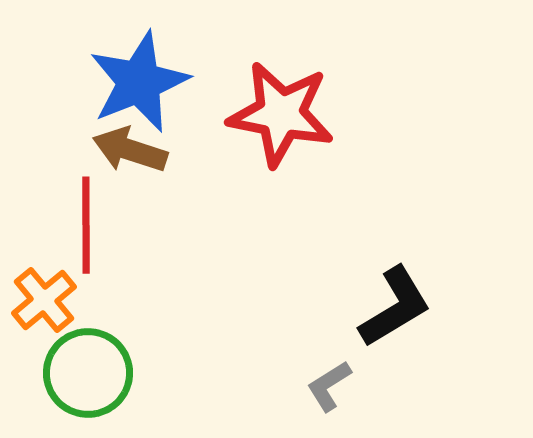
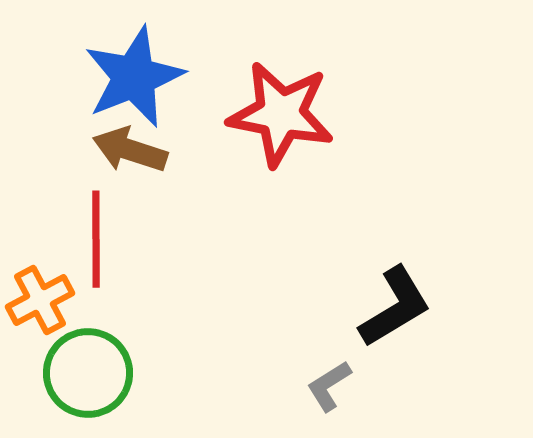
blue star: moved 5 px left, 5 px up
red line: moved 10 px right, 14 px down
orange cross: moved 4 px left; rotated 12 degrees clockwise
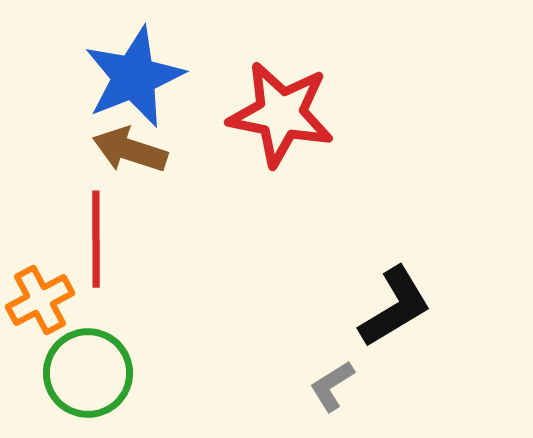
gray L-shape: moved 3 px right
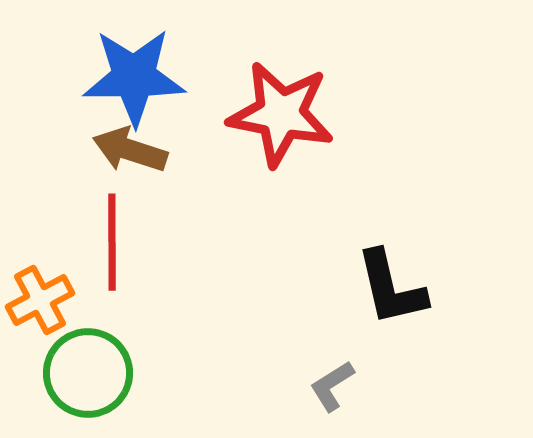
blue star: rotated 22 degrees clockwise
red line: moved 16 px right, 3 px down
black L-shape: moved 4 px left, 19 px up; rotated 108 degrees clockwise
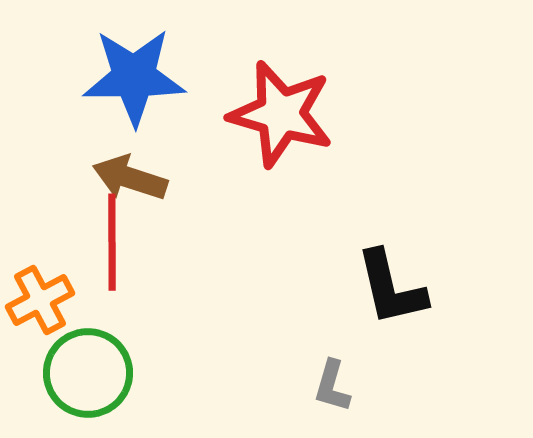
red star: rotated 5 degrees clockwise
brown arrow: moved 28 px down
gray L-shape: rotated 42 degrees counterclockwise
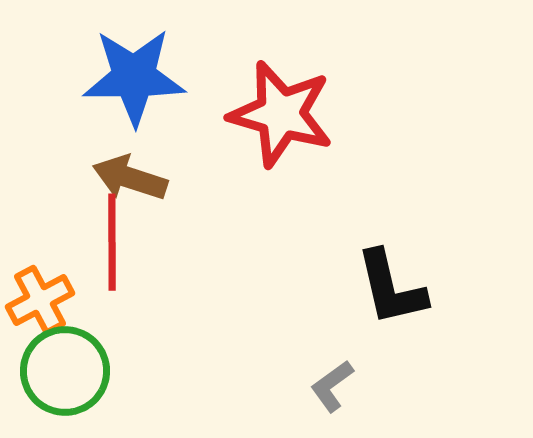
green circle: moved 23 px left, 2 px up
gray L-shape: rotated 38 degrees clockwise
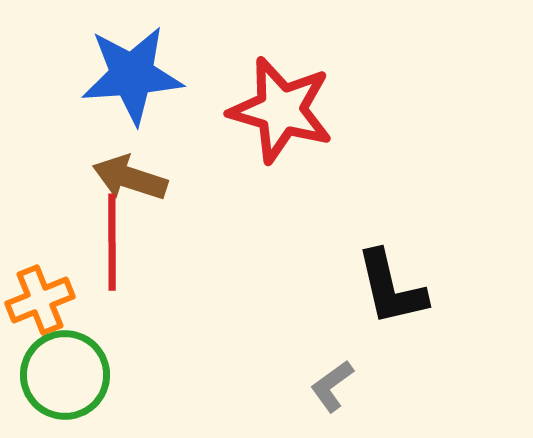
blue star: moved 2 px left, 2 px up; rotated 4 degrees counterclockwise
red star: moved 4 px up
orange cross: rotated 6 degrees clockwise
green circle: moved 4 px down
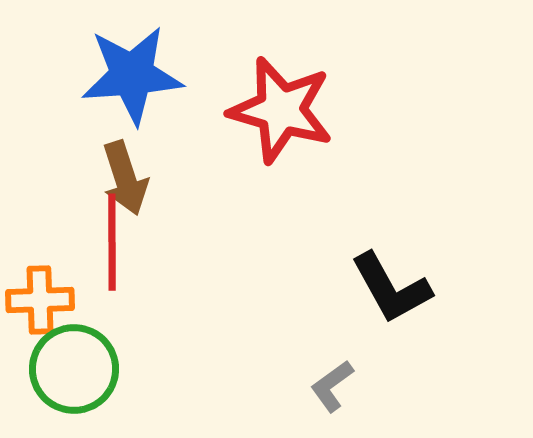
brown arrow: moved 5 px left; rotated 126 degrees counterclockwise
black L-shape: rotated 16 degrees counterclockwise
orange cross: rotated 20 degrees clockwise
green circle: moved 9 px right, 6 px up
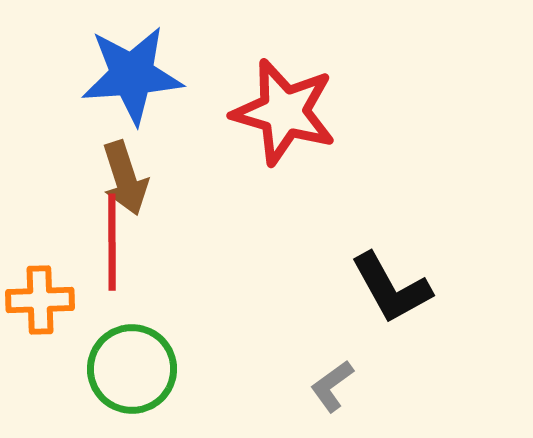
red star: moved 3 px right, 2 px down
green circle: moved 58 px right
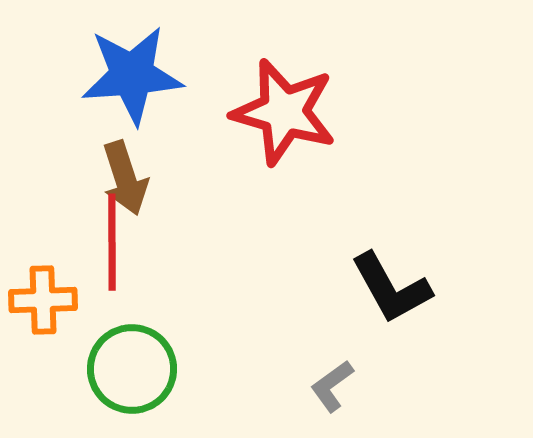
orange cross: moved 3 px right
